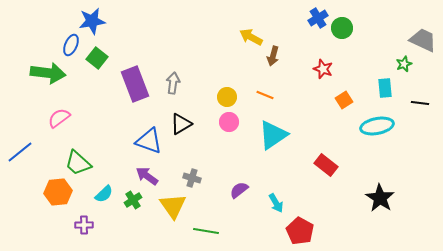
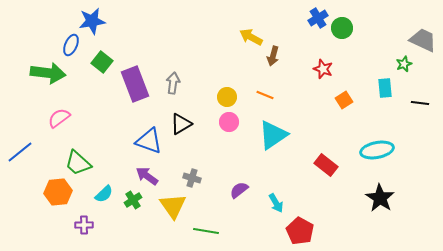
green square: moved 5 px right, 4 px down
cyan ellipse: moved 24 px down
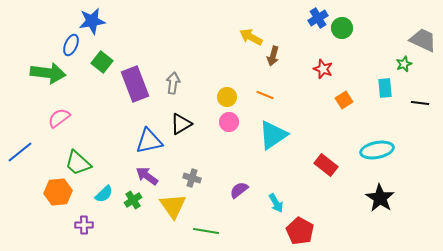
blue triangle: rotated 32 degrees counterclockwise
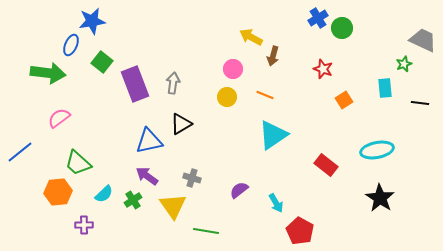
pink circle: moved 4 px right, 53 px up
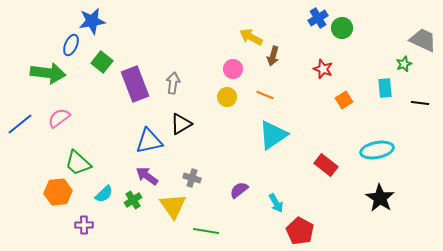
blue line: moved 28 px up
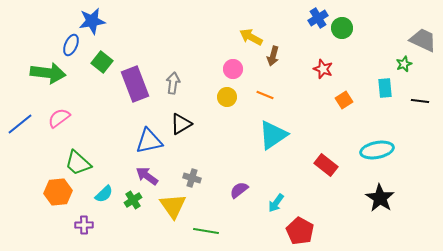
black line: moved 2 px up
cyan arrow: rotated 66 degrees clockwise
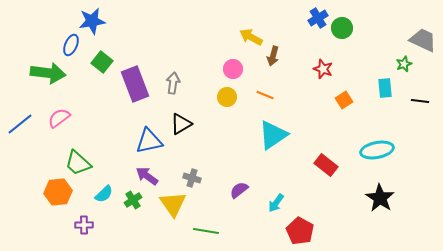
yellow triangle: moved 2 px up
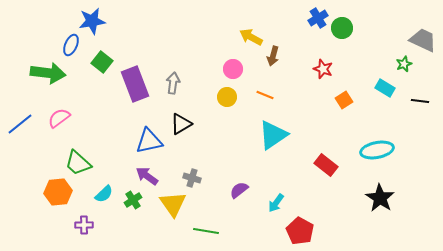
cyan rectangle: rotated 54 degrees counterclockwise
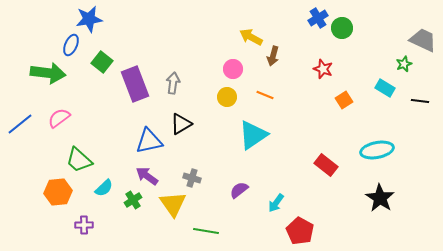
blue star: moved 3 px left, 2 px up
cyan triangle: moved 20 px left
green trapezoid: moved 1 px right, 3 px up
cyan semicircle: moved 6 px up
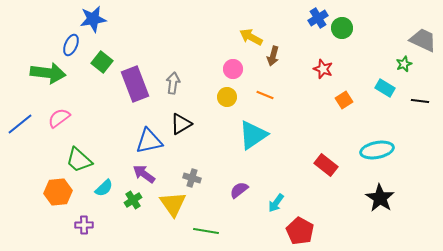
blue star: moved 4 px right
purple arrow: moved 3 px left, 2 px up
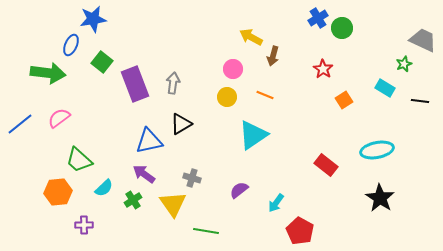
red star: rotated 12 degrees clockwise
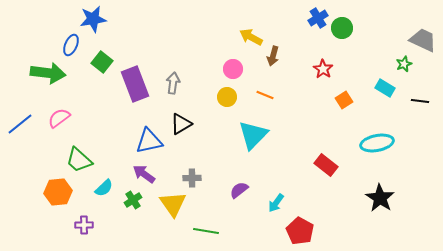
cyan triangle: rotated 12 degrees counterclockwise
cyan ellipse: moved 7 px up
gray cross: rotated 18 degrees counterclockwise
